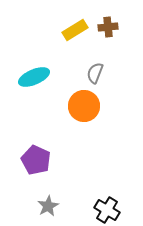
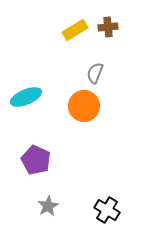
cyan ellipse: moved 8 px left, 20 px down
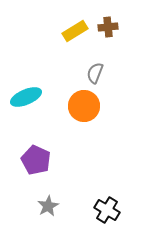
yellow rectangle: moved 1 px down
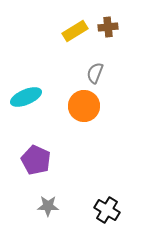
gray star: rotated 30 degrees clockwise
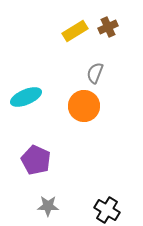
brown cross: rotated 18 degrees counterclockwise
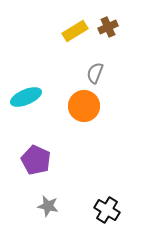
gray star: rotated 10 degrees clockwise
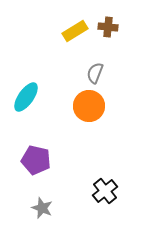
brown cross: rotated 30 degrees clockwise
cyan ellipse: rotated 32 degrees counterclockwise
orange circle: moved 5 px right
purple pentagon: rotated 12 degrees counterclockwise
gray star: moved 6 px left, 2 px down; rotated 10 degrees clockwise
black cross: moved 2 px left, 19 px up; rotated 20 degrees clockwise
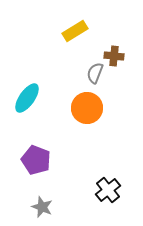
brown cross: moved 6 px right, 29 px down
cyan ellipse: moved 1 px right, 1 px down
orange circle: moved 2 px left, 2 px down
purple pentagon: rotated 8 degrees clockwise
black cross: moved 3 px right, 1 px up
gray star: moved 1 px up
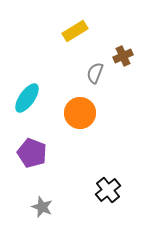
brown cross: moved 9 px right; rotated 30 degrees counterclockwise
orange circle: moved 7 px left, 5 px down
purple pentagon: moved 4 px left, 7 px up
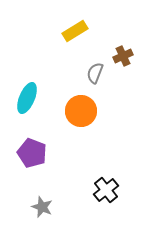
cyan ellipse: rotated 12 degrees counterclockwise
orange circle: moved 1 px right, 2 px up
black cross: moved 2 px left
